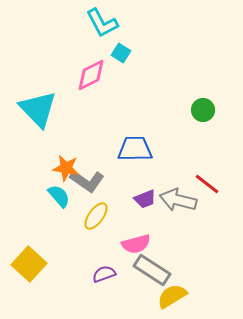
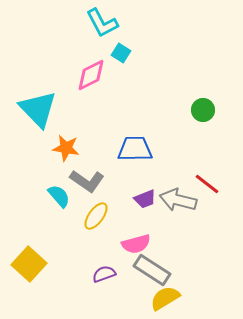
orange star: moved 20 px up
yellow semicircle: moved 7 px left, 2 px down
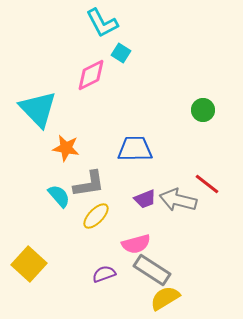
gray L-shape: moved 2 px right, 3 px down; rotated 44 degrees counterclockwise
yellow ellipse: rotated 8 degrees clockwise
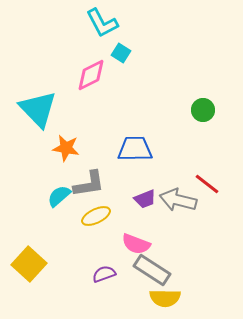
cyan semicircle: rotated 90 degrees counterclockwise
yellow ellipse: rotated 20 degrees clockwise
pink semicircle: rotated 36 degrees clockwise
yellow semicircle: rotated 148 degrees counterclockwise
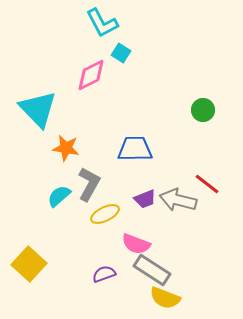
gray L-shape: rotated 52 degrees counterclockwise
yellow ellipse: moved 9 px right, 2 px up
yellow semicircle: rotated 20 degrees clockwise
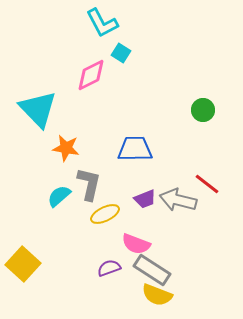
gray L-shape: rotated 16 degrees counterclockwise
yellow square: moved 6 px left
purple semicircle: moved 5 px right, 6 px up
yellow semicircle: moved 8 px left, 3 px up
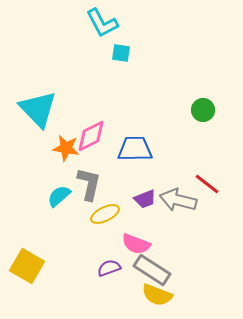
cyan square: rotated 24 degrees counterclockwise
pink diamond: moved 61 px down
yellow square: moved 4 px right, 2 px down; rotated 12 degrees counterclockwise
